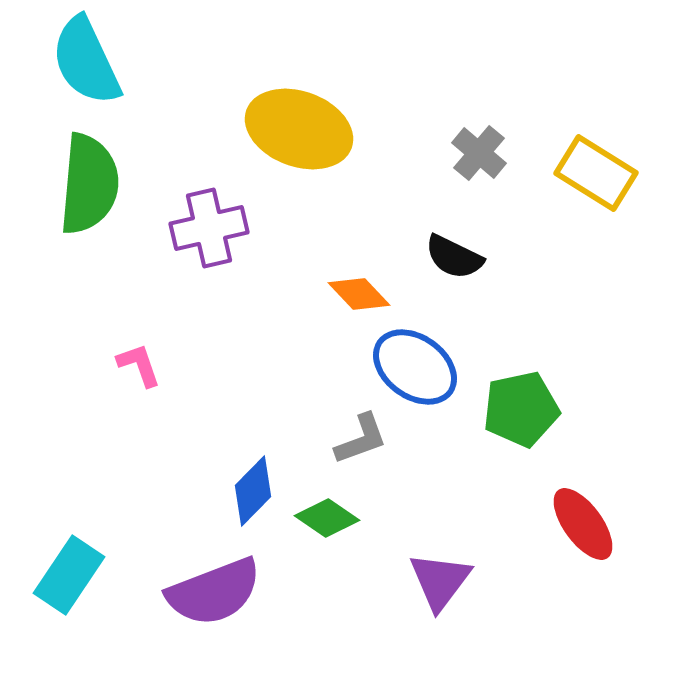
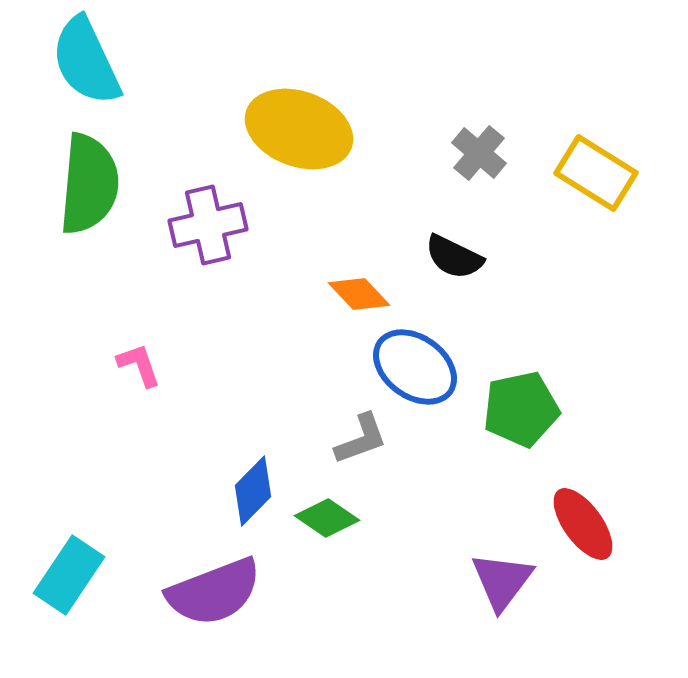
purple cross: moved 1 px left, 3 px up
purple triangle: moved 62 px right
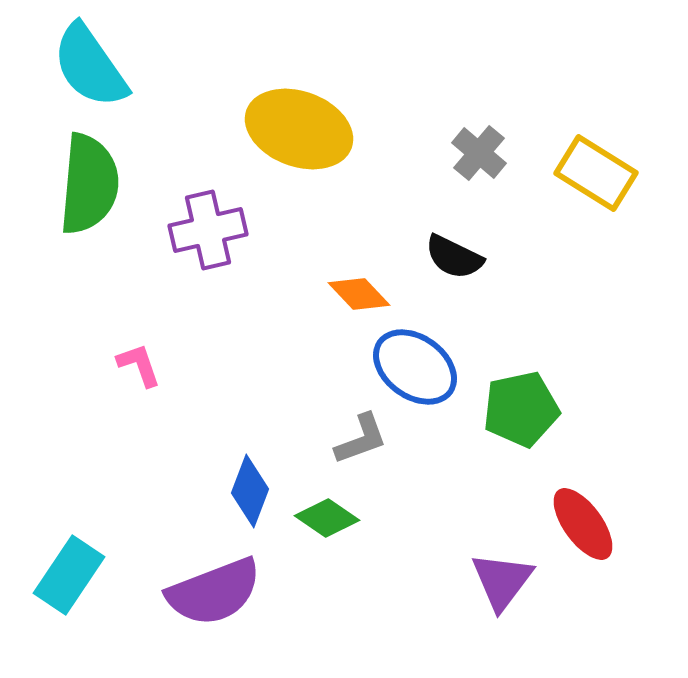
cyan semicircle: moved 4 px right, 5 px down; rotated 10 degrees counterclockwise
purple cross: moved 5 px down
blue diamond: moved 3 px left; rotated 24 degrees counterclockwise
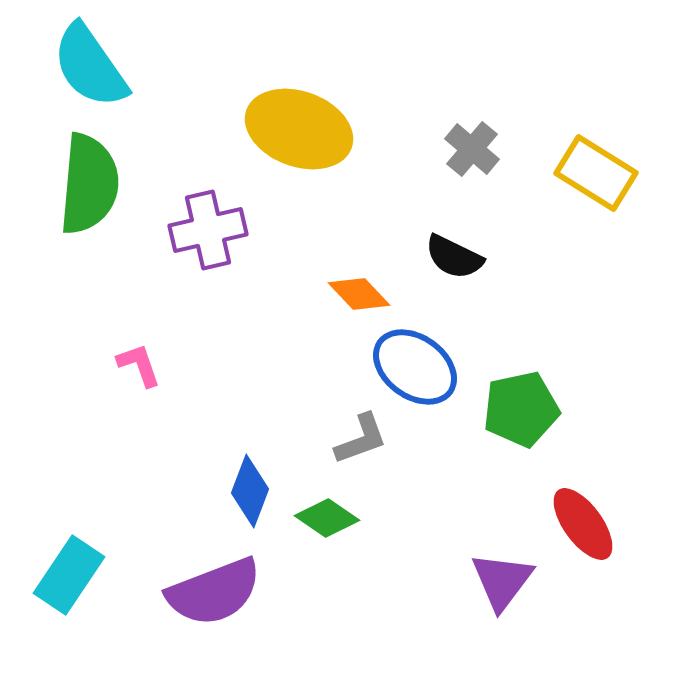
gray cross: moved 7 px left, 4 px up
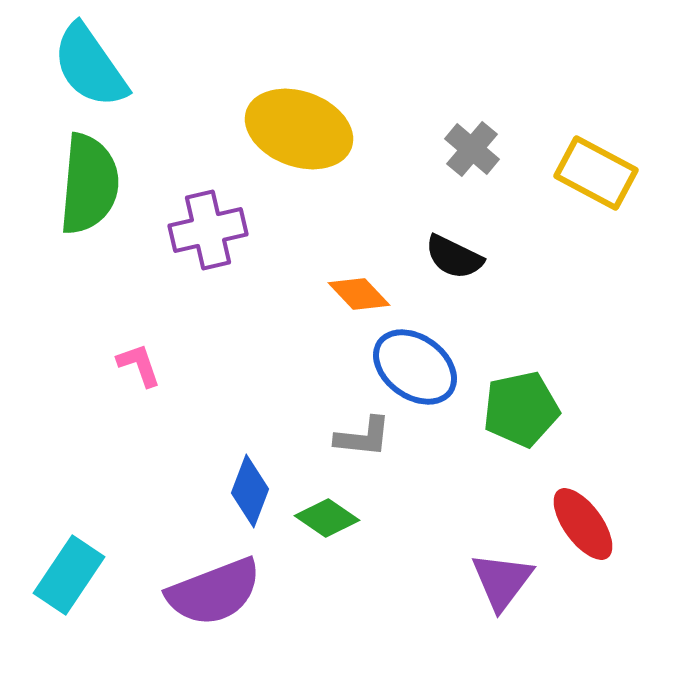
yellow rectangle: rotated 4 degrees counterclockwise
gray L-shape: moved 2 px right, 2 px up; rotated 26 degrees clockwise
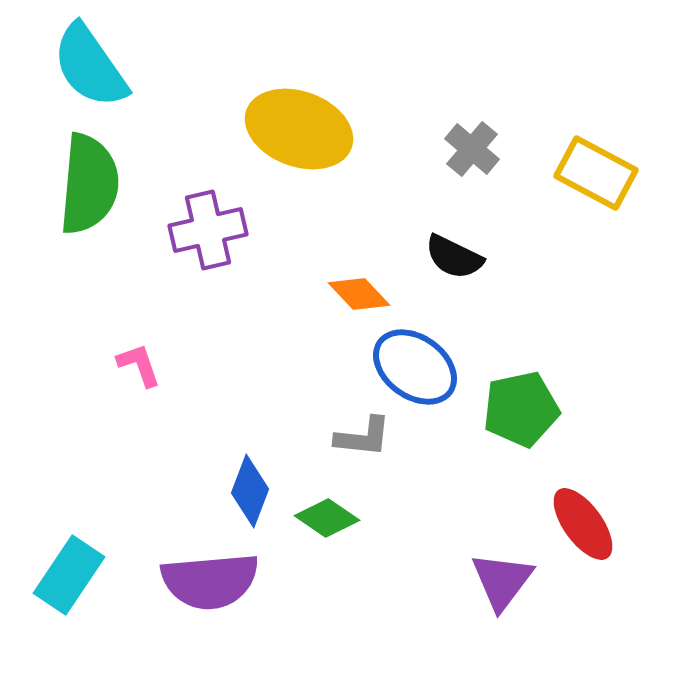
purple semicircle: moved 4 px left, 11 px up; rotated 16 degrees clockwise
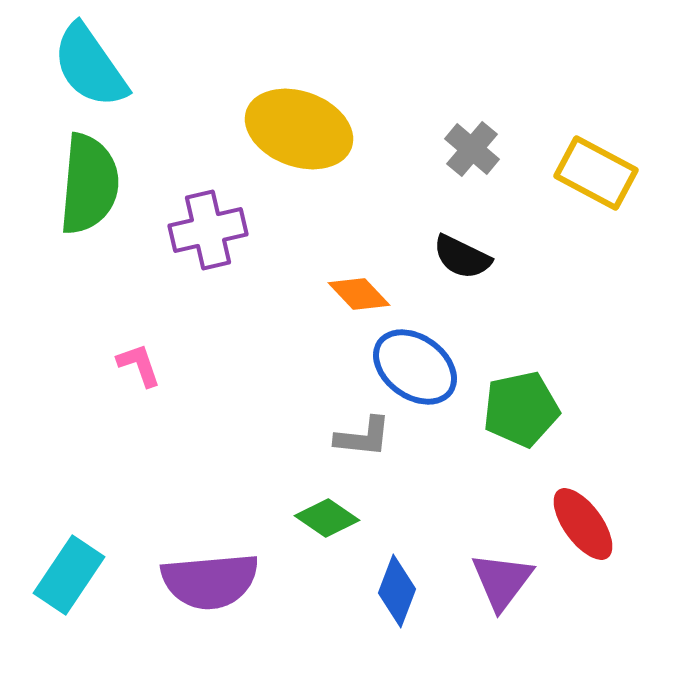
black semicircle: moved 8 px right
blue diamond: moved 147 px right, 100 px down
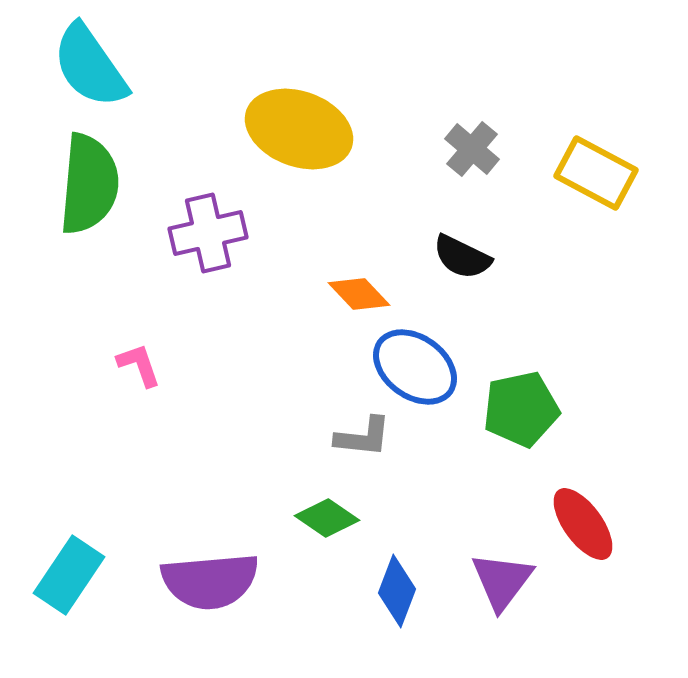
purple cross: moved 3 px down
